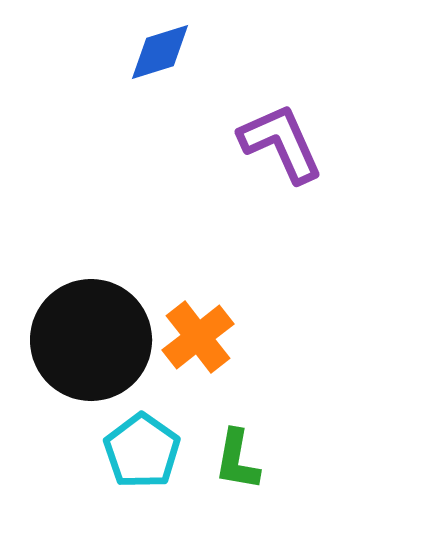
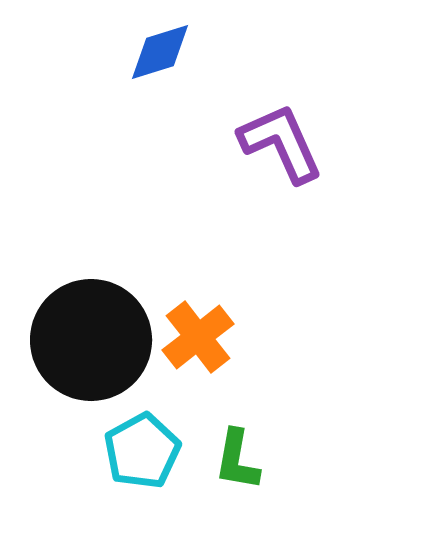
cyan pentagon: rotated 8 degrees clockwise
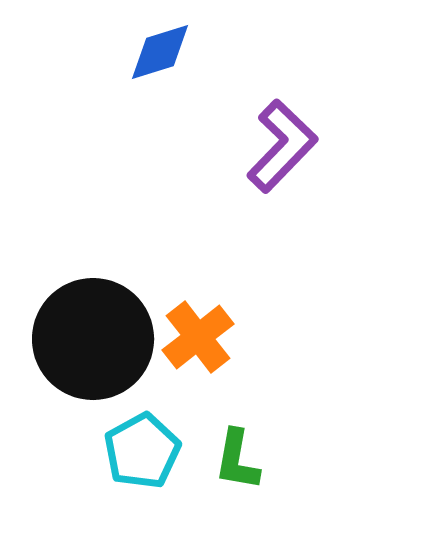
purple L-shape: moved 1 px right, 3 px down; rotated 68 degrees clockwise
black circle: moved 2 px right, 1 px up
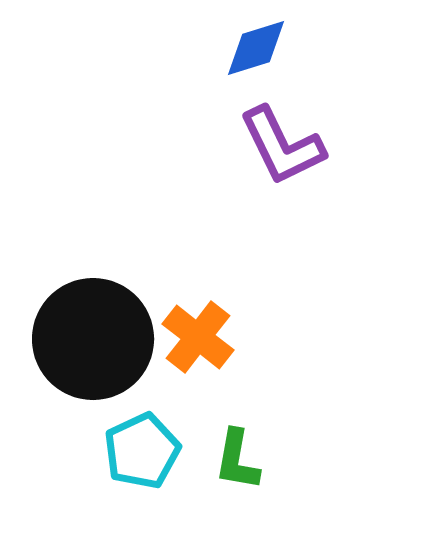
blue diamond: moved 96 px right, 4 px up
purple L-shape: rotated 110 degrees clockwise
orange cross: rotated 14 degrees counterclockwise
cyan pentagon: rotated 4 degrees clockwise
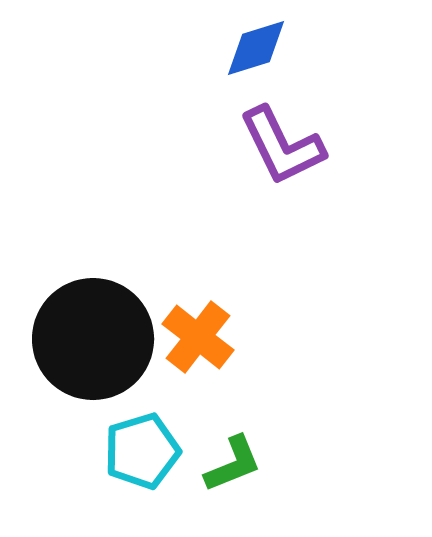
cyan pentagon: rotated 8 degrees clockwise
green L-shape: moved 4 px left, 4 px down; rotated 122 degrees counterclockwise
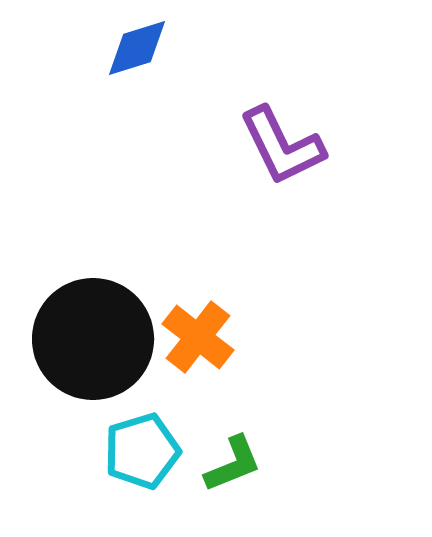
blue diamond: moved 119 px left
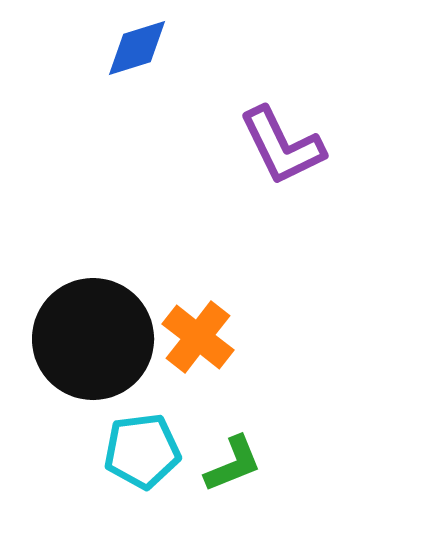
cyan pentagon: rotated 10 degrees clockwise
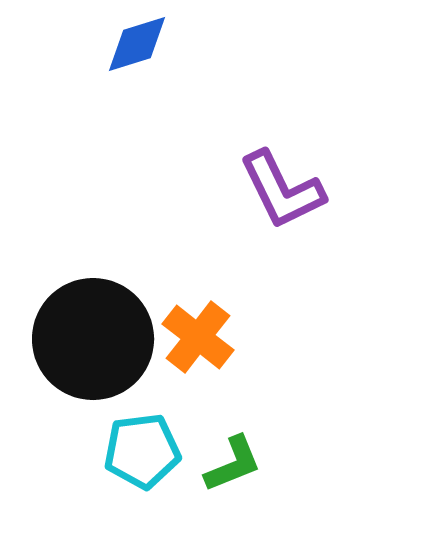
blue diamond: moved 4 px up
purple L-shape: moved 44 px down
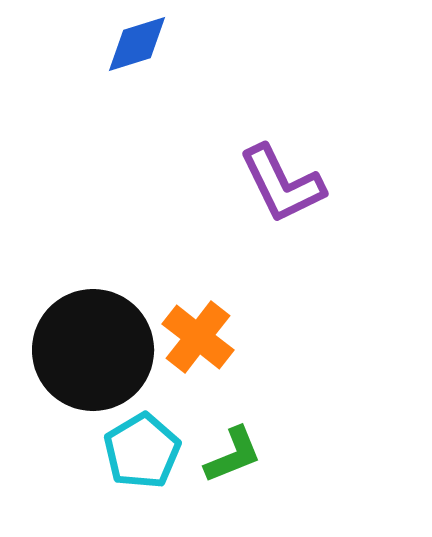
purple L-shape: moved 6 px up
black circle: moved 11 px down
cyan pentagon: rotated 24 degrees counterclockwise
green L-shape: moved 9 px up
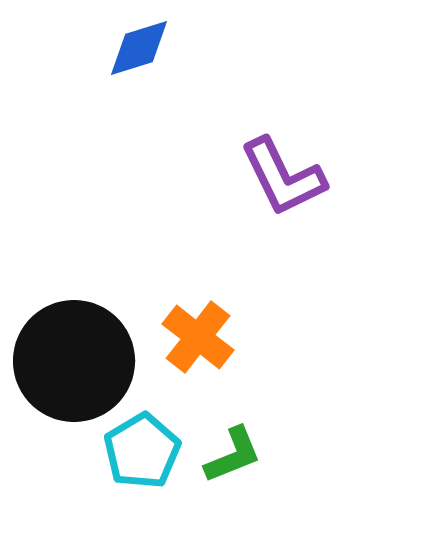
blue diamond: moved 2 px right, 4 px down
purple L-shape: moved 1 px right, 7 px up
black circle: moved 19 px left, 11 px down
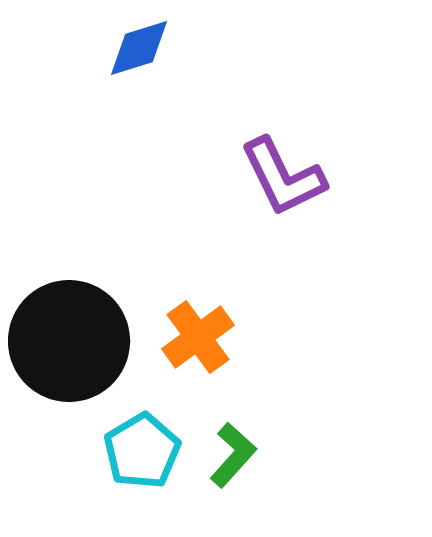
orange cross: rotated 16 degrees clockwise
black circle: moved 5 px left, 20 px up
green L-shape: rotated 26 degrees counterclockwise
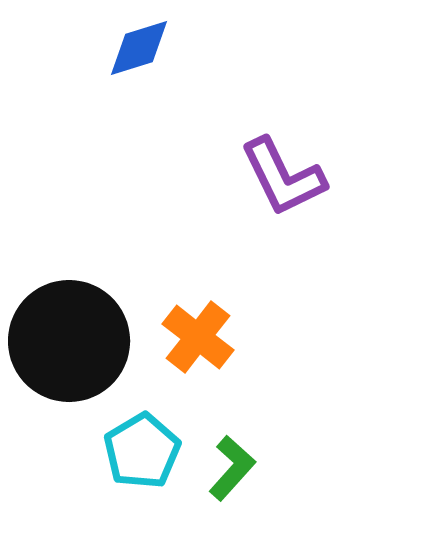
orange cross: rotated 16 degrees counterclockwise
green L-shape: moved 1 px left, 13 px down
